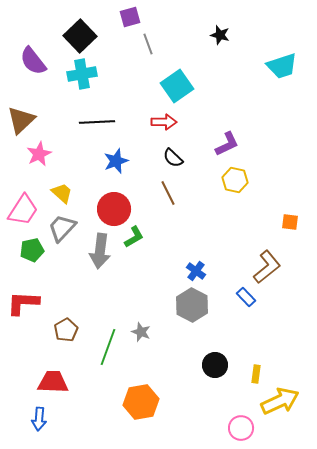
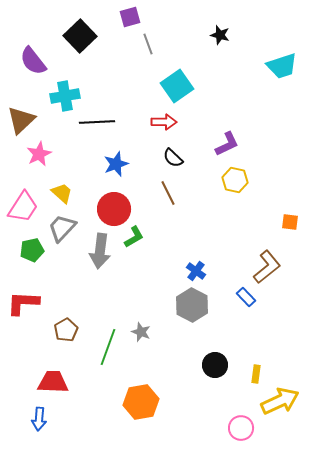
cyan cross: moved 17 px left, 22 px down
blue star: moved 3 px down
pink trapezoid: moved 3 px up
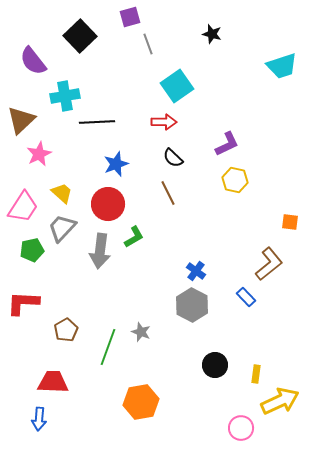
black star: moved 8 px left, 1 px up
red circle: moved 6 px left, 5 px up
brown L-shape: moved 2 px right, 3 px up
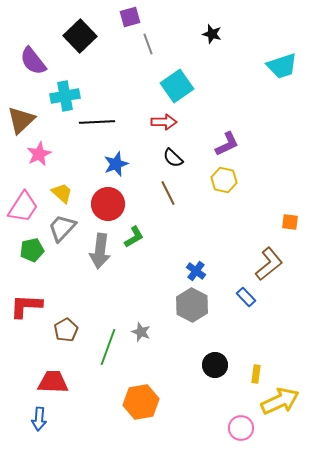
yellow hexagon: moved 11 px left
red L-shape: moved 3 px right, 3 px down
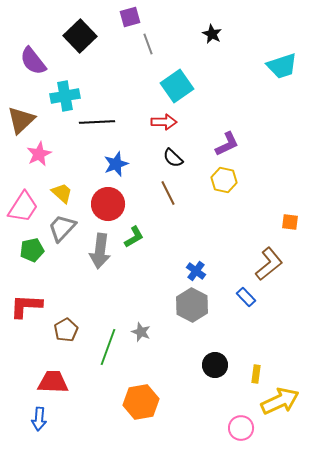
black star: rotated 12 degrees clockwise
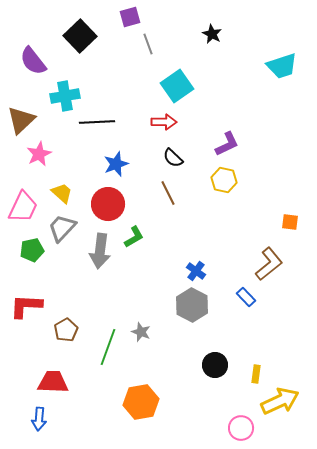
pink trapezoid: rotated 8 degrees counterclockwise
